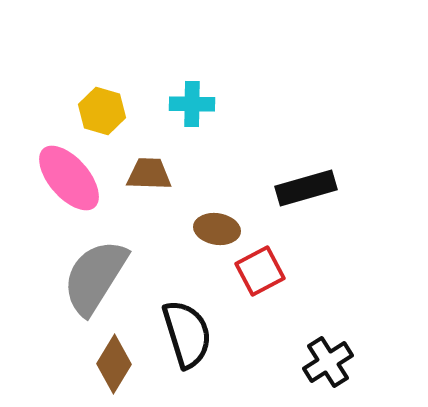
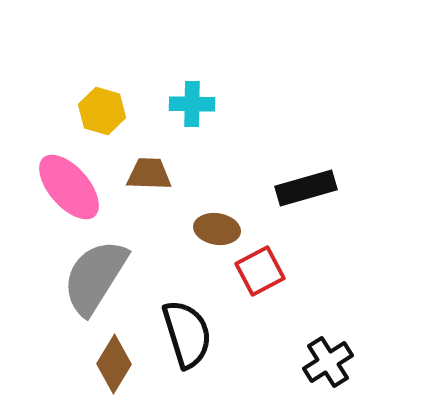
pink ellipse: moved 9 px down
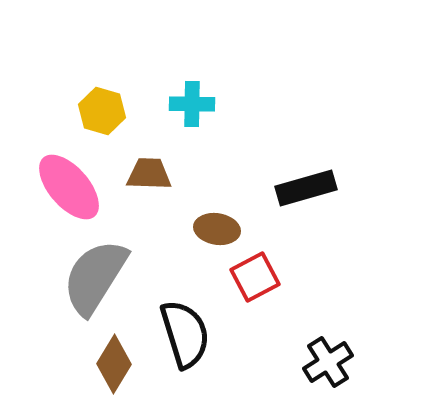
red square: moved 5 px left, 6 px down
black semicircle: moved 2 px left
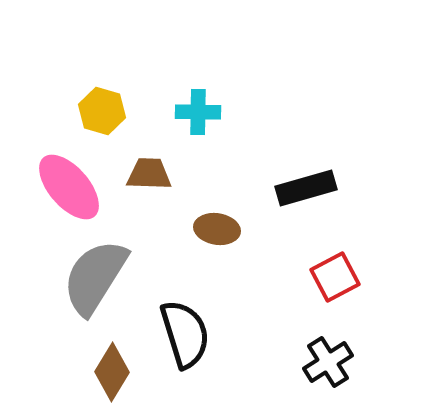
cyan cross: moved 6 px right, 8 px down
red square: moved 80 px right
brown diamond: moved 2 px left, 8 px down
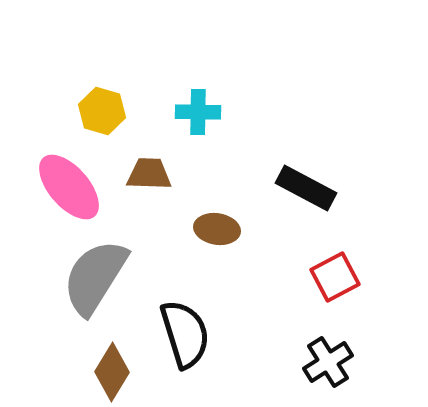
black rectangle: rotated 44 degrees clockwise
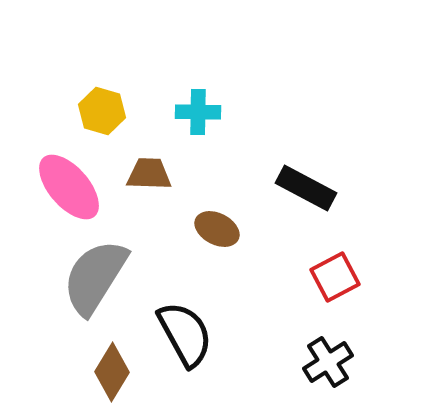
brown ellipse: rotated 18 degrees clockwise
black semicircle: rotated 12 degrees counterclockwise
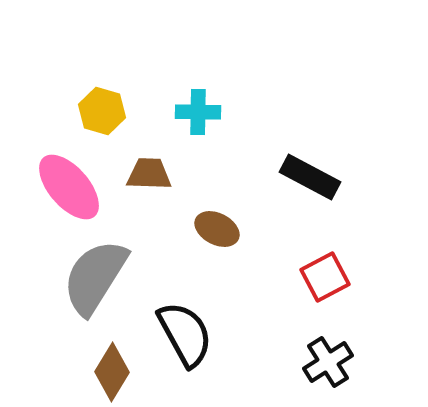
black rectangle: moved 4 px right, 11 px up
red square: moved 10 px left
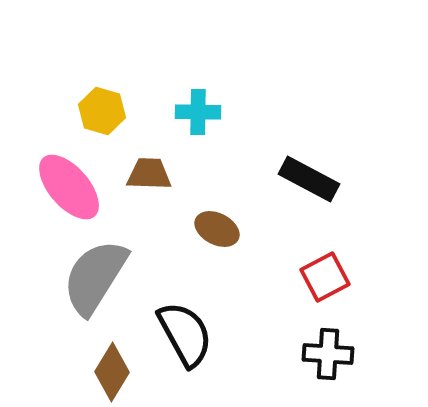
black rectangle: moved 1 px left, 2 px down
black cross: moved 8 px up; rotated 36 degrees clockwise
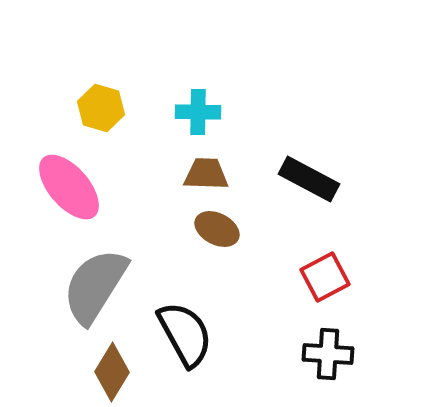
yellow hexagon: moved 1 px left, 3 px up
brown trapezoid: moved 57 px right
gray semicircle: moved 9 px down
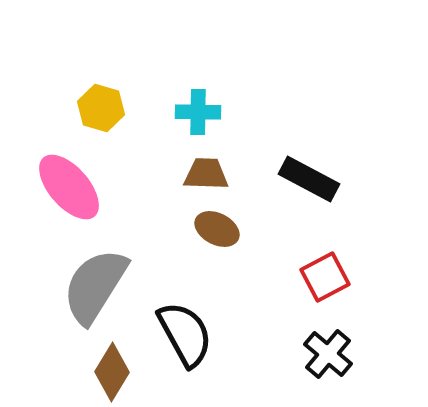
black cross: rotated 36 degrees clockwise
